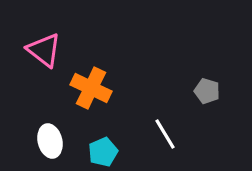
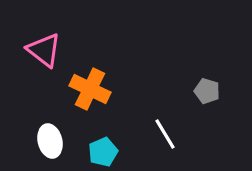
orange cross: moved 1 px left, 1 px down
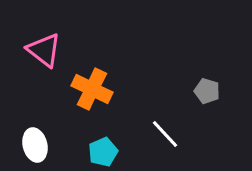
orange cross: moved 2 px right
white line: rotated 12 degrees counterclockwise
white ellipse: moved 15 px left, 4 px down
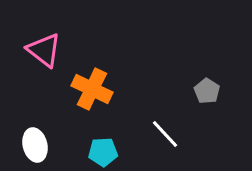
gray pentagon: rotated 15 degrees clockwise
cyan pentagon: rotated 20 degrees clockwise
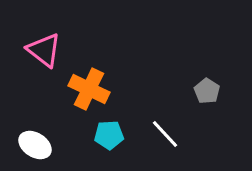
orange cross: moved 3 px left
white ellipse: rotated 44 degrees counterclockwise
cyan pentagon: moved 6 px right, 17 px up
